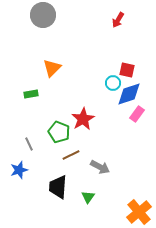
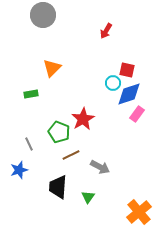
red arrow: moved 12 px left, 11 px down
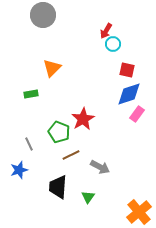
cyan circle: moved 39 px up
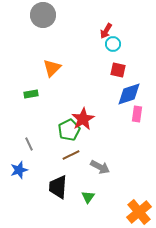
red square: moved 9 px left
pink rectangle: rotated 28 degrees counterclockwise
green pentagon: moved 10 px right, 2 px up; rotated 25 degrees clockwise
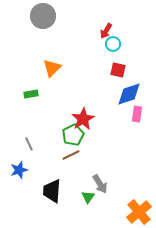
gray circle: moved 1 px down
green pentagon: moved 4 px right, 5 px down
gray arrow: moved 17 px down; rotated 30 degrees clockwise
black trapezoid: moved 6 px left, 4 px down
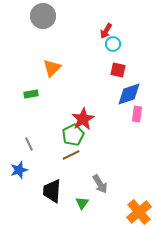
green triangle: moved 6 px left, 6 px down
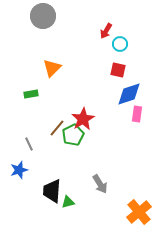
cyan circle: moved 7 px right
brown line: moved 14 px left, 27 px up; rotated 24 degrees counterclockwise
green triangle: moved 14 px left, 1 px up; rotated 40 degrees clockwise
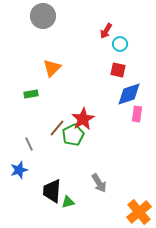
gray arrow: moved 1 px left, 1 px up
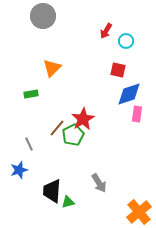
cyan circle: moved 6 px right, 3 px up
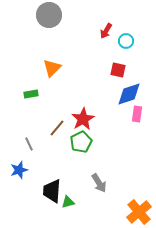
gray circle: moved 6 px right, 1 px up
green pentagon: moved 8 px right, 7 px down
